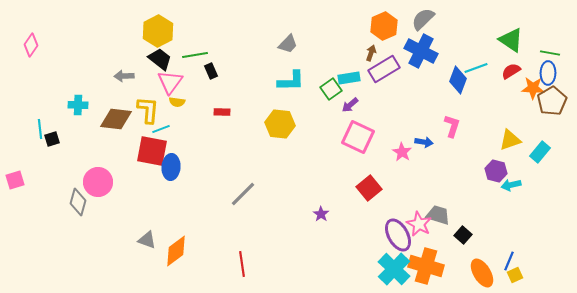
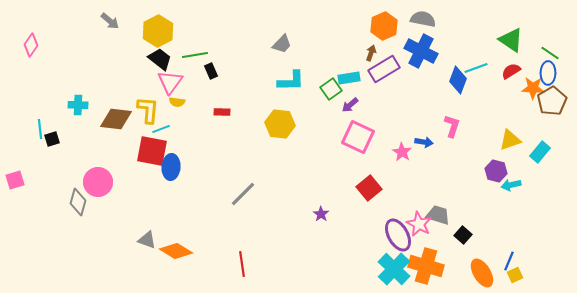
gray semicircle at (423, 19): rotated 55 degrees clockwise
gray trapezoid at (288, 44): moved 6 px left
green line at (550, 53): rotated 24 degrees clockwise
gray arrow at (124, 76): moved 14 px left, 55 px up; rotated 138 degrees counterclockwise
orange diamond at (176, 251): rotated 68 degrees clockwise
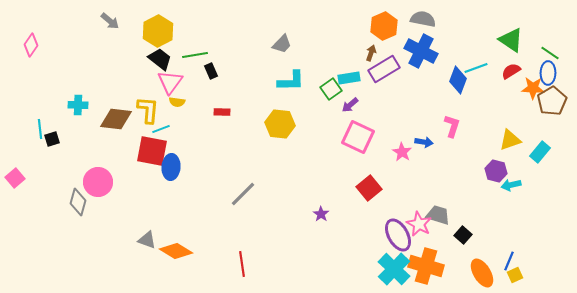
pink square at (15, 180): moved 2 px up; rotated 24 degrees counterclockwise
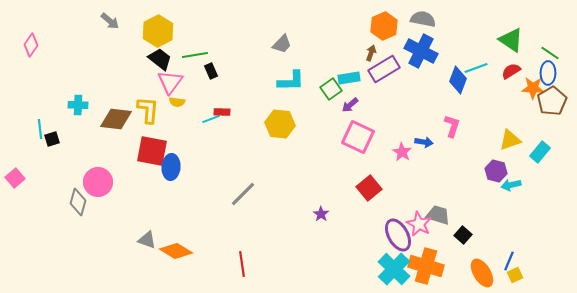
cyan line at (161, 129): moved 50 px right, 10 px up
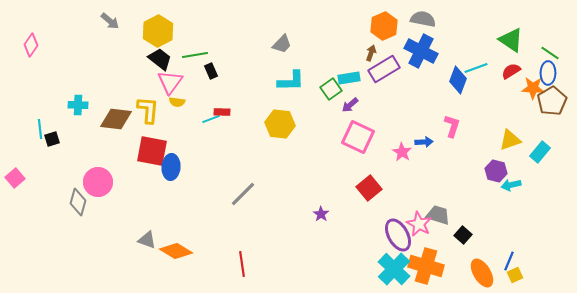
blue arrow at (424, 142): rotated 12 degrees counterclockwise
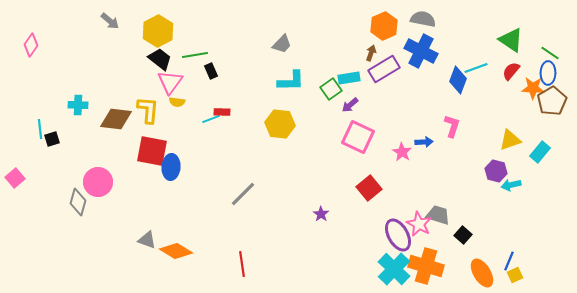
red semicircle at (511, 71): rotated 18 degrees counterclockwise
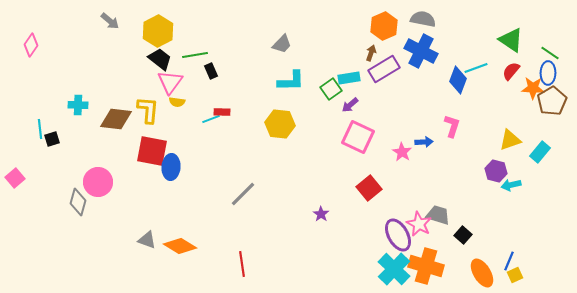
orange diamond at (176, 251): moved 4 px right, 5 px up
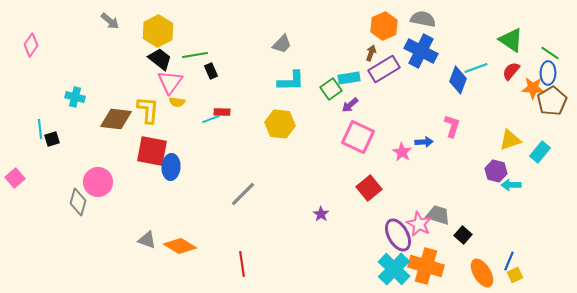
cyan cross at (78, 105): moved 3 px left, 8 px up; rotated 12 degrees clockwise
cyan arrow at (511, 185): rotated 12 degrees clockwise
